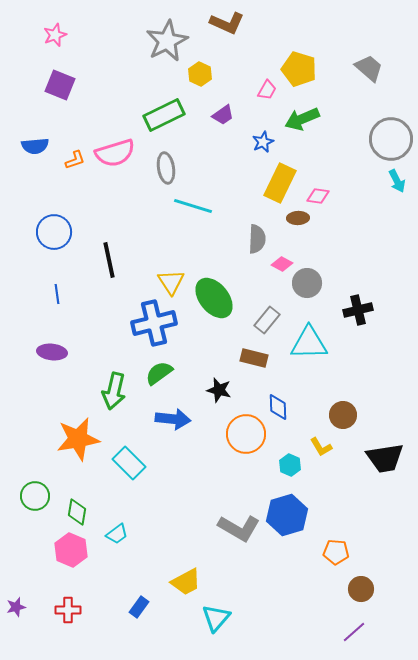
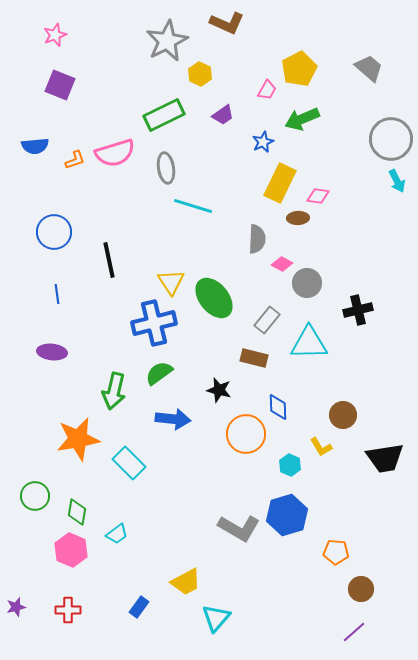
yellow pentagon at (299, 69): rotated 28 degrees clockwise
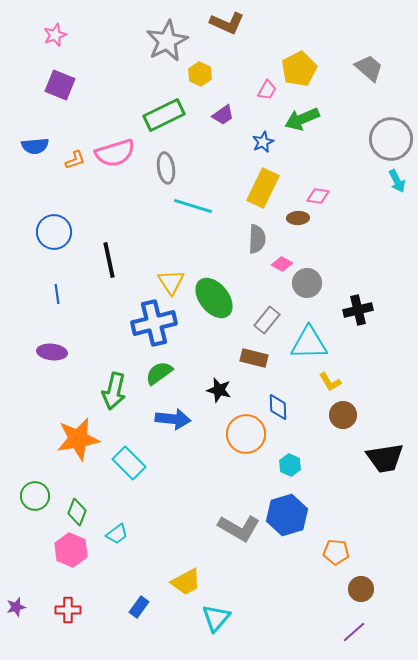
yellow rectangle at (280, 183): moved 17 px left, 5 px down
yellow L-shape at (321, 447): moved 9 px right, 65 px up
green diamond at (77, 512): rotated 12 degrees clockwise
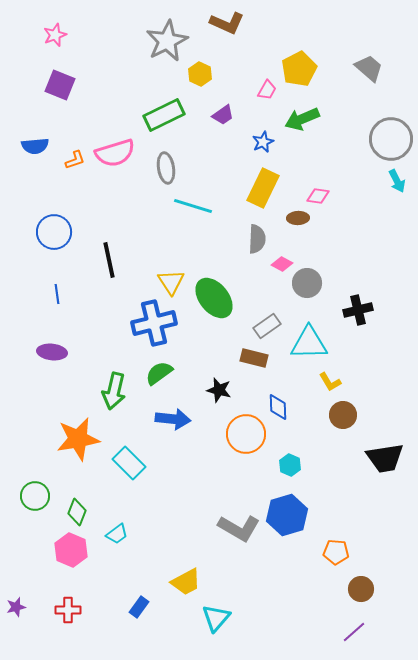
gray rectangle at (267, 320): moved 6 px down; rotated 16 degrees clockwise
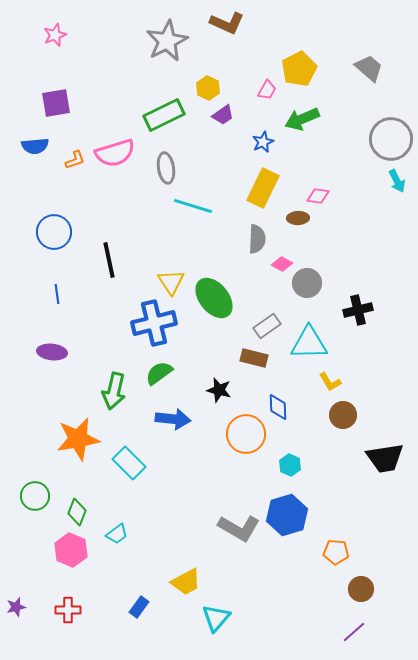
yellow hexagon at (200, 74): moved 8 px right, 14 px down
purple square at (60, 85): moved 4 px left, 18 px down; rotated 32 degrees counterclockwise
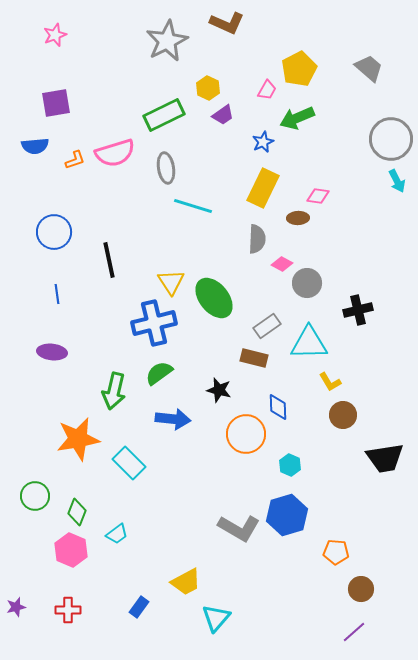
green arrow at (302, 119): moved 5 px left, 1 px up
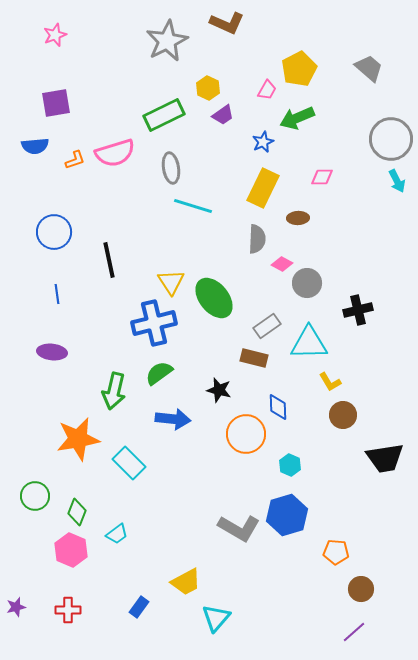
gray ellipse at (166, 168): moved 5 px right
pink diamond at (318, 196): moved 4 px right, 19 px up; rotated 10 degrees counterclockwise
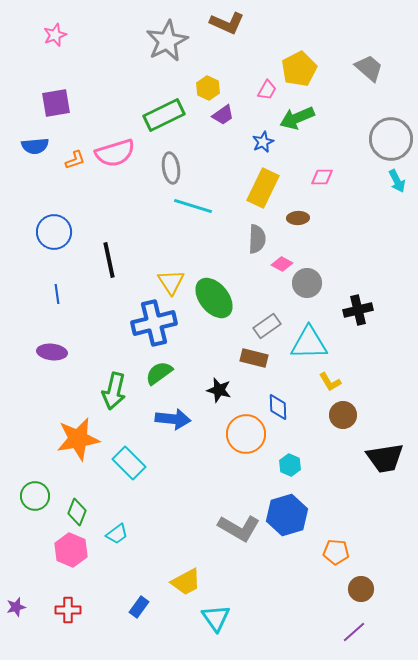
cyan triangle at (216, 618): rotated 16 degrees counterclockwise
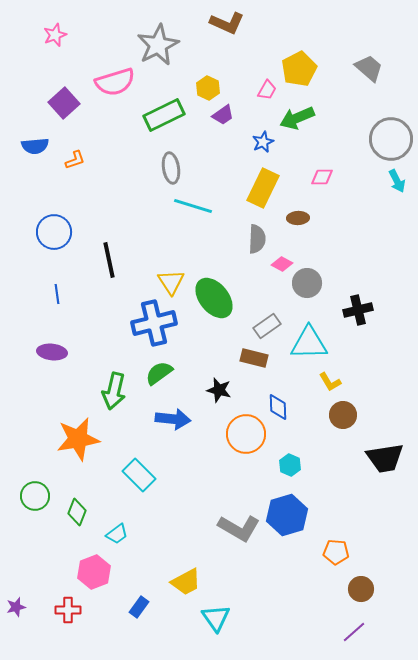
gray star at (167, 41): moved 9 px left, 4 px down
purple square at (56, 103): moved 8 px right; rotated 32 degrees counterclockwise
pink semicircle at (115, 153): moved 71 px up
cyan rectangle at (129, 463): moved 10 px right, 12 px down
pink hexagon at (71, 550): moved 23 px right, 22 px down; rotated 16 degrees clockwise
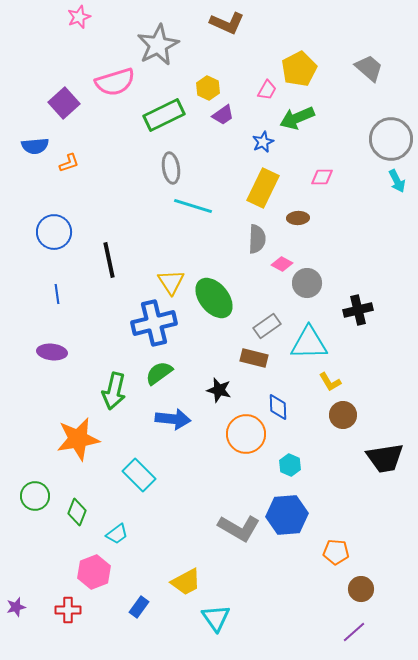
pink star at (55, 35): moved 24 px right, 18 px up
orange L-shape at (75, 160): moved 6 px left, 3 px down
blue hexagon at (287, 515): rotated 12 degrees clockwise
